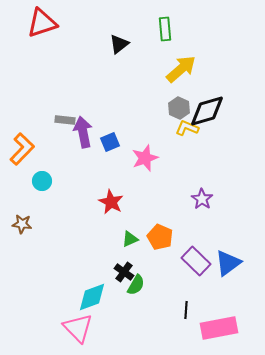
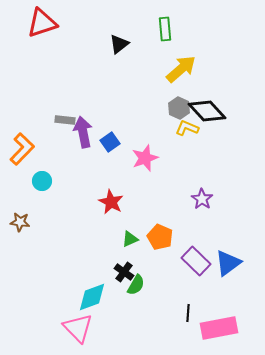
black diamond: rotated 63 degrees clockwise
blue square: rotated 12 degrees counterclockwise
brown star: moved 2 px left, 2 px up
black line: moved 2 px right, 3 px down
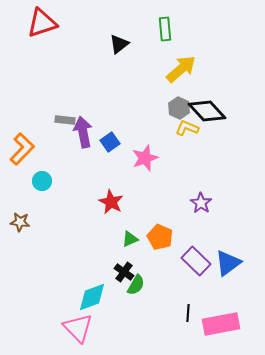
purple star: moved 1 px left, 4 px down
pink rectangle: moved 2 px right, 4 px up
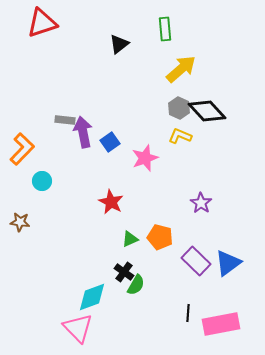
yellow L-shape: moved 7 px left, 8 px down
orange pentagon: rotated 10 degrees counterclockwise
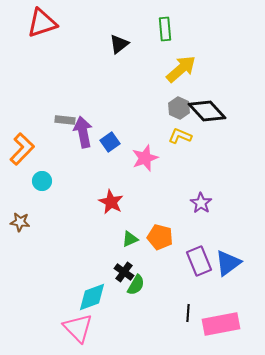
purple rectangle: moved 3 px right; rotated 24 degrees clockwise
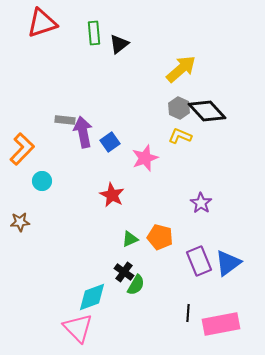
green rectangle: moved 71 px left, 4 px down
red star: moved 1 px right, 7 px up
brown star: rotated 12 degrees counterclockwise
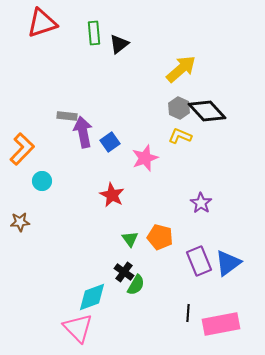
gray rectangle: moved 2 px right, 4 px up
green triangle: rotated 42 degrees counterclockwise
